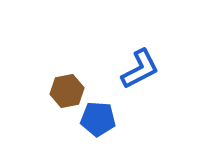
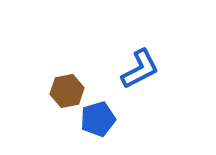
blue pentagon: rotated 20 degrees counterclockwise
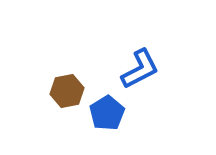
blue pentagon: moved 9 px right, 6 px up; rotated 16 degrees counterclockwise
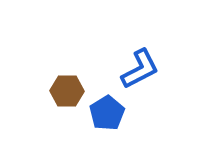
brown hexagon: rotated 12 degrees clockwise
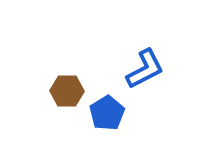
blue L-shape: moved 5 px right
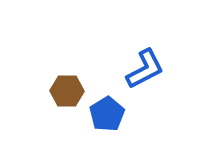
blue pentagon: moved 1 px down
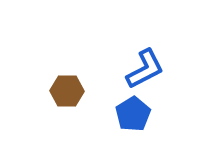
blue pentagon: moved 26 px right
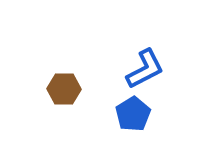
brown hexagon: moved 3 px left, 2 px up
